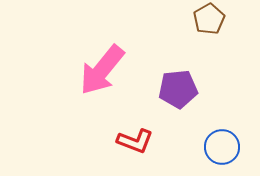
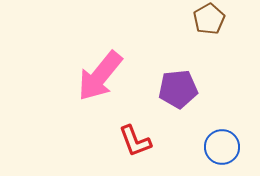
pink arrow: moved 2 px left, 6 px down
red L-shape: rotated 48 degrees clockwise
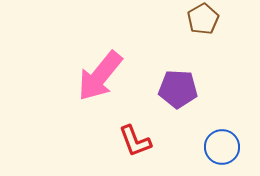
brown pentagon: moved 6 px left
purple pentagon: rotated 9 degrees clockwise
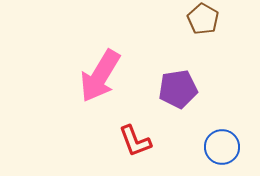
brown pentagon: rotated 12 degrees counterclockwise
pink arrow: rotated 8 degrees counterclockwise
purple pentagon: rotated 12 degrees counterclockwise
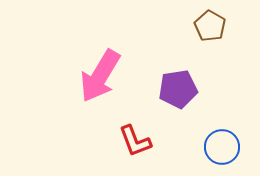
brown pentagon: moved 7 px right, 7 px down
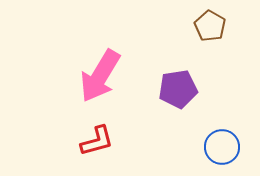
red L-shape: moved 38 px left; rotated 84 degrees counterclockwise
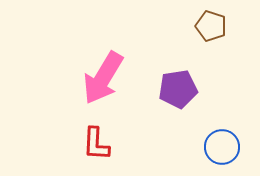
brown pentagon: moved 1 px right; rotated 12 degrees counterclockwise
pink arrow: moved 3 px right, 2 px down
red L-shape: moved 1 px left, 3 px down; rotated 108 degrees clockwise
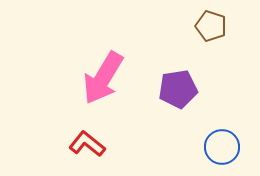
red L-shape: moved 9 px left; rotated 126 degrees clockwise
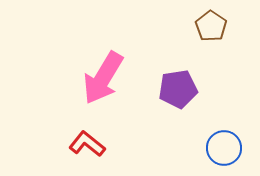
brown pentagon: rotated 16 degrees clockwise
blue circle: moved 2 px right, 1 px down
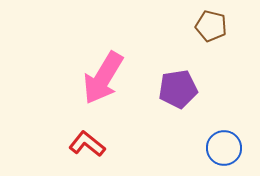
brown pentagon: rotated 20 degrees counterclockwise
